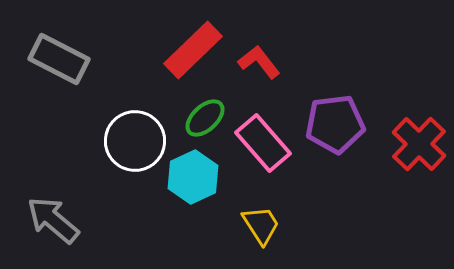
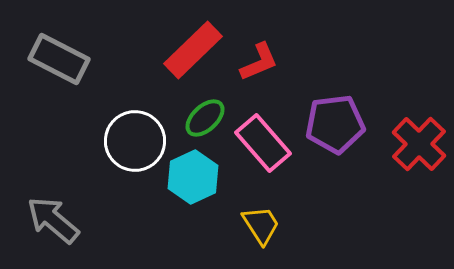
red L-shape: rotated 105 degrees clockwise
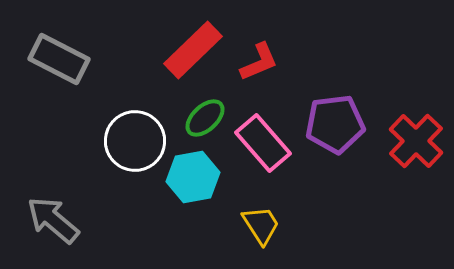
red cross: moved 3 px left, 3 px up
cyan hexagon: rotated 15 degrees clockwise
